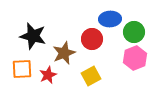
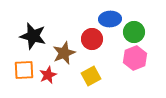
orange square: moved 2 px right, 1 px down
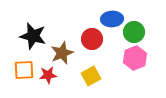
blue ellipse: moved 2 px right
brown star: moved 2 px left
red star: rotated 18 degrees clockwise
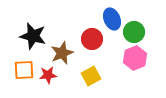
blue ellipse: rotated 70 degrees clockwise
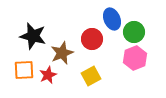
red star: rotated 18 degrees counterclockwise
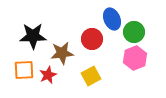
black star: rotated 16 degrees counterclockwise
brown star: rotated 15 degrees clockwise
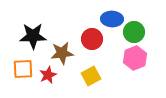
blue ellipse: rotated 65 degrees counterclockwise
orange square: moved 1 px left, 1 px up
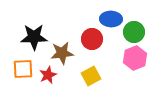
blue ellipse: moved 1 px left
black star: moved 1 px right, 1 px down
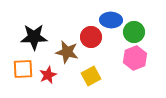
blue ellipse: moved 1 px down
red circle: moved 1 px left, 2 px up
brown star: moved 5 px right, 1 px up; rotated 20 degrees clockwise
